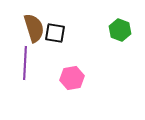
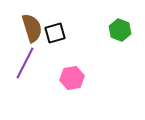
brown semicircle: moved 2 px left
black square: rotated 25 degrees counterclockwise
purple line: rotated 24 degrees clockwise
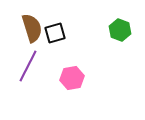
purple line: moved 3 px right, 3 px down
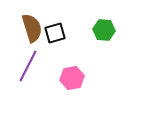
green hexagon: moved 16 px left; rotated 15 degrees counterclockwise
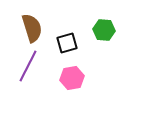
black square: moved 12 px right, 10 px down
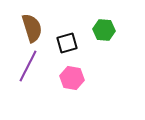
pink hexagon: rotated 20 degrees clockwise
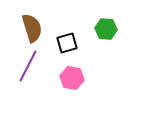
green hexagon: moved 2 px right, 1 px up
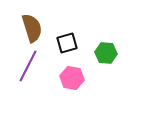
green hexagon: moved 24 px down
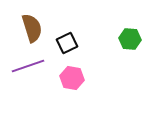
black square: rotated 10 degrees counterclockwise
green hexagon: moved 24 px right, 14 px up
purple line: rotated 44 degrees clockwise
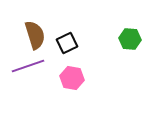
brown semicircle: moved 3 px right, 7 px down
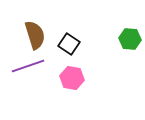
black square: moved 2 px right, 1 px down; rotated 30 degrees counterclockwise
